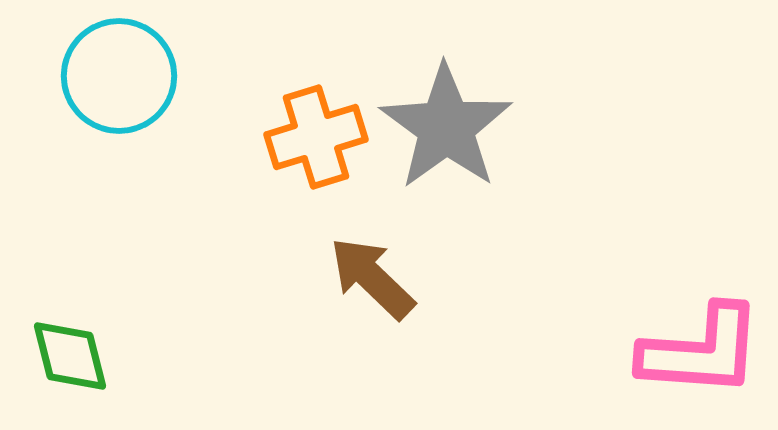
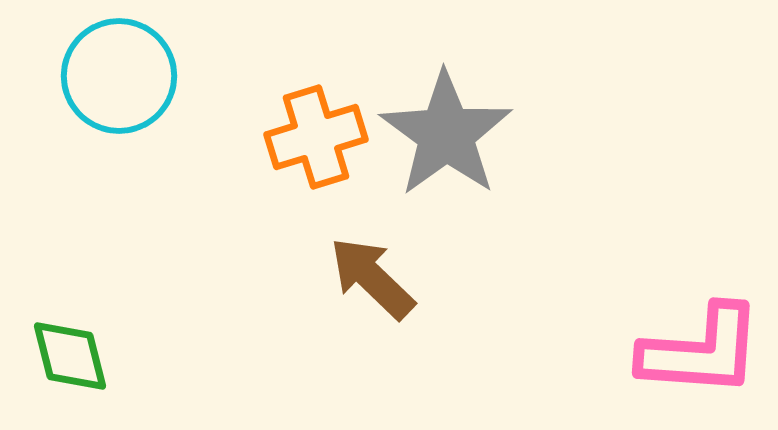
gray star: moved 7 px down
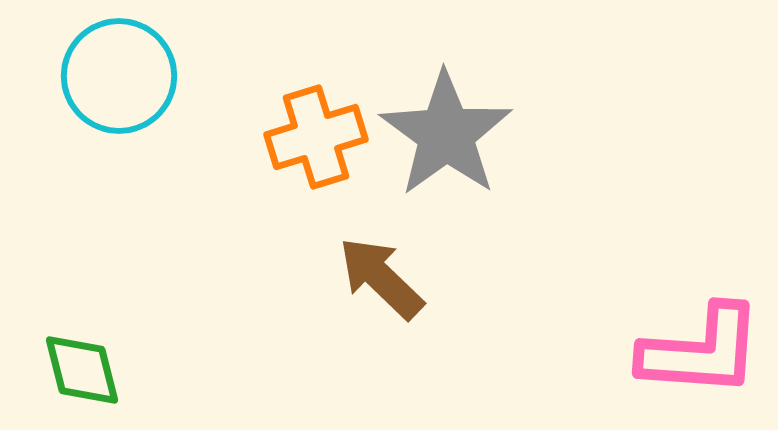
brown arrow: moved 9 px right
green diamond: moved 12 px right, 14 px down
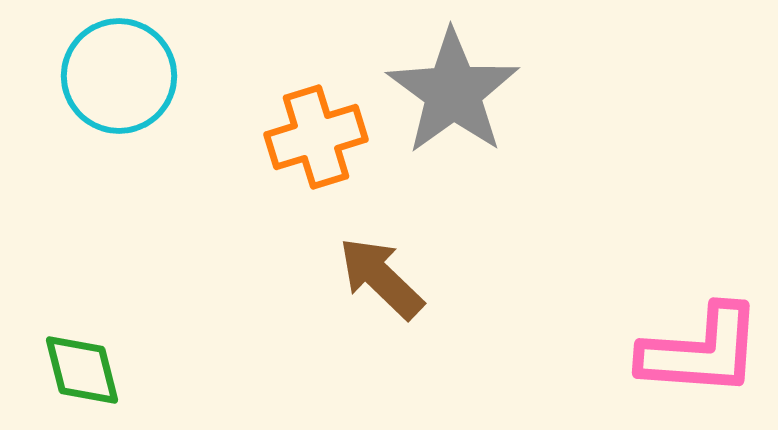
gray star: moved 7 px right, 42 px up
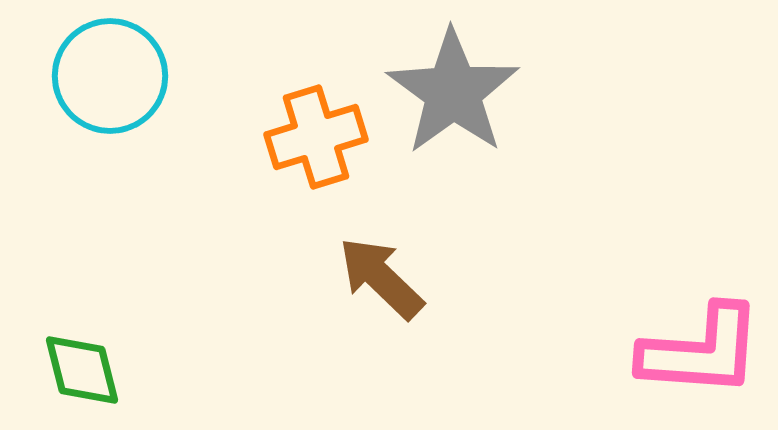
cyan circle: moved 9 px left
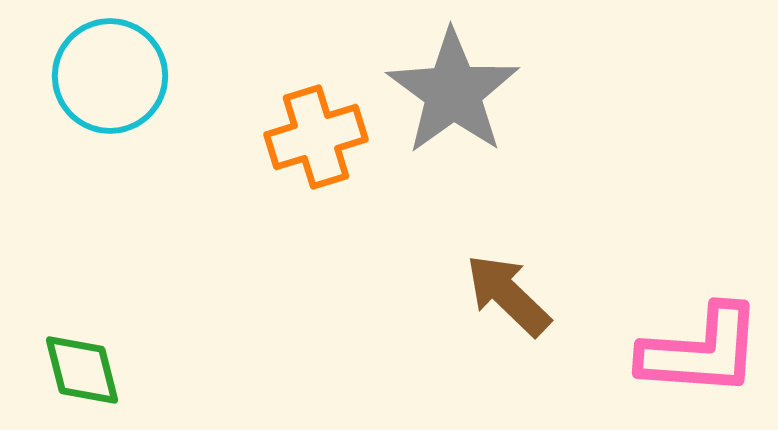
brown arrow: moved 127 px right, 17 px down
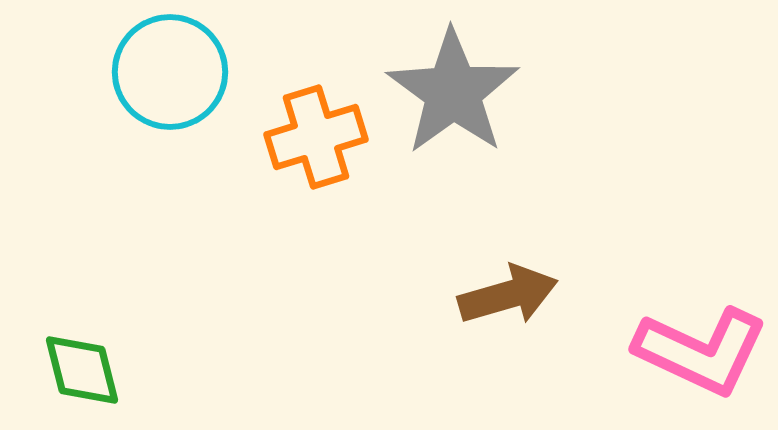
cyan circle: moved 60 px right, 4 px up
brown arrow: rotated 120 degrees clockwise
pink L-shape: rotated 21 degrees clockwise
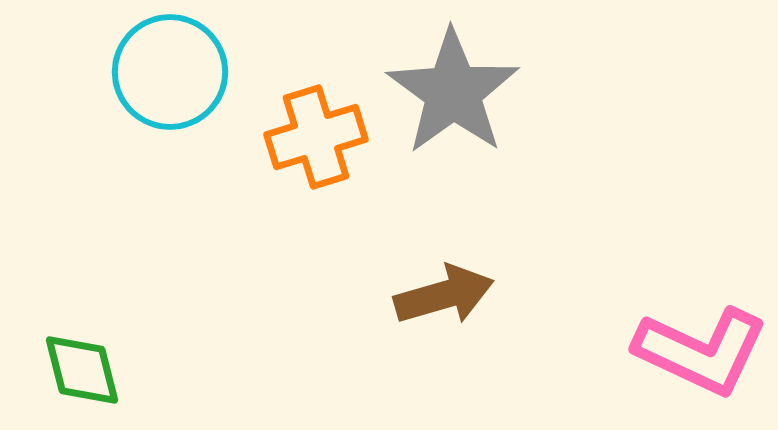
brown arrow: moved 64 px left
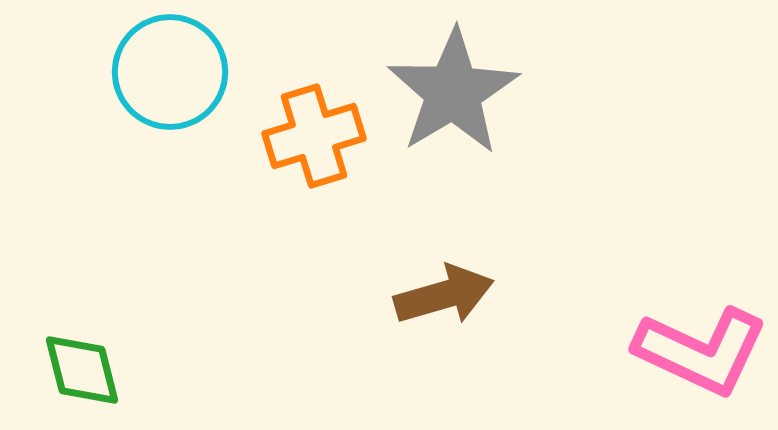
gray star: rotated 5 degrees clockwise
orange cross: moved 2 px left, 1 px up
